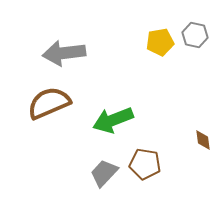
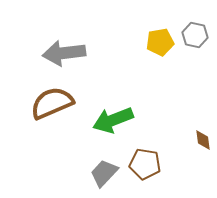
brown semicircle: moved 3 px right
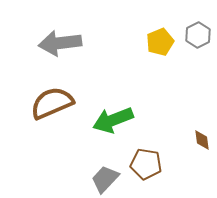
gray hexagon: moved 3 px right; rotated 20 degrees clockwise
yellow pentagon: rotated 12 degrees counterclockwise
gray arrow: moved 4 px left, 10 px up
brown diamond: moved 1 px left
brown pentagon: moved 1 px right
gray trapezoid: moved 1 px right, 6 px down
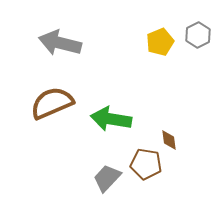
gray arrow: rotated 21 degrees clockwise
green arrow: moved 2 px left, 1 px up; rotated 30 degrees clockwise
brown diamond: moved 33 px left
gray trapezoid: moved 2 px right, 1 px up
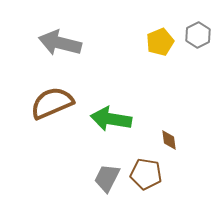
brown pentagon: moved 10 px down
gray trapezoid: rotated 16 degrees counterclockwise
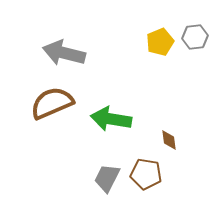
gray hexagon: moved 3 px left, 2 px down; rotated 20 degrees clockwise
gray arrow: moved 4 px right, 10 px down
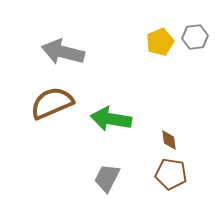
gray arrow: moved 1 px left, 1 px up
brown pentagon: moved 25 px right
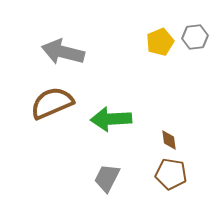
green arrow: rotated 12 degrees counterclockwise
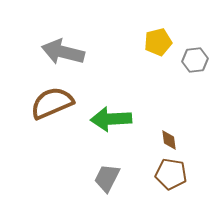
gray hexagon: moved 23 px down
yellow pentagon: moved 2 px left; rotated 8 degrees clockwise
